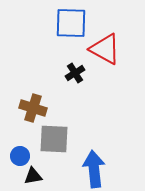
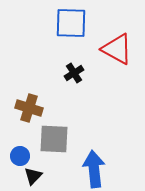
red triangle: moved 12 px right
black cross: moved 1 px left
brown cross: moved 4 px left
black triangle: rotated 36 degrees counterclockwise
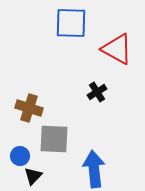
black cross: moved 23 px right, 19 px down
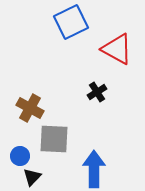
blue square: moved 1 px up; rotated 28 degrees counterclockwise
brown cross: moved 1 px right; rotated 12 degrees clockwise
blue arrow: rotated 6 degrees clockwise
black triangle: moved 1 px left, 1 px down
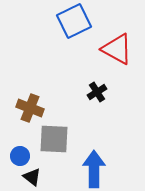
blue square: moved 3 px right, 1 px up
brown cross: rotated 8 degrees counterclockwise
black triangle: rotated 36 degrees counterclockwise
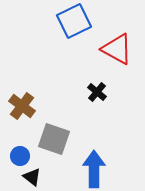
black cross: rotated 18 degrees counterclockwise
brown cross: moved 8 px left, 2 px up; rotated 16 degrees clockwise
gray square: rotated 16 degrees clockwise
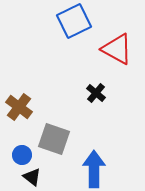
black cross: moved 1 px left, 1 px down
brown cross: moved 3 px left, 1 px down
blue circle: moved 2 px right, 1 px up
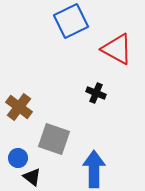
blue square: moved 3 px left
black cross: rotated 18 degrees counterclockwise
blue circle: moved 4 px left, 3 px down
